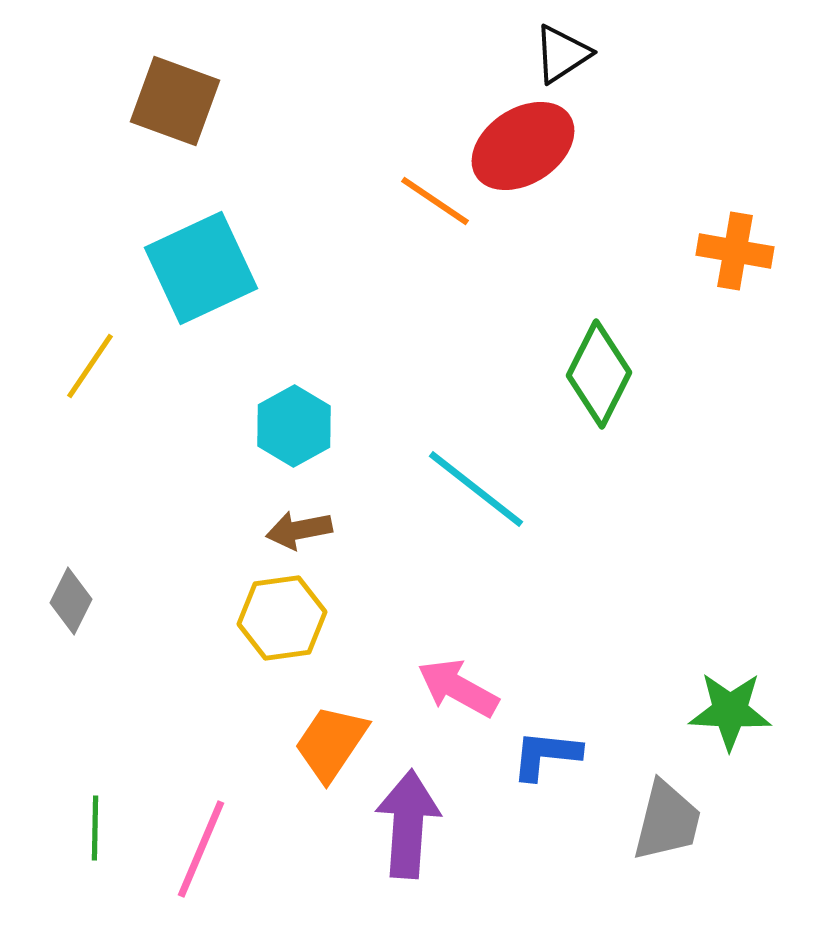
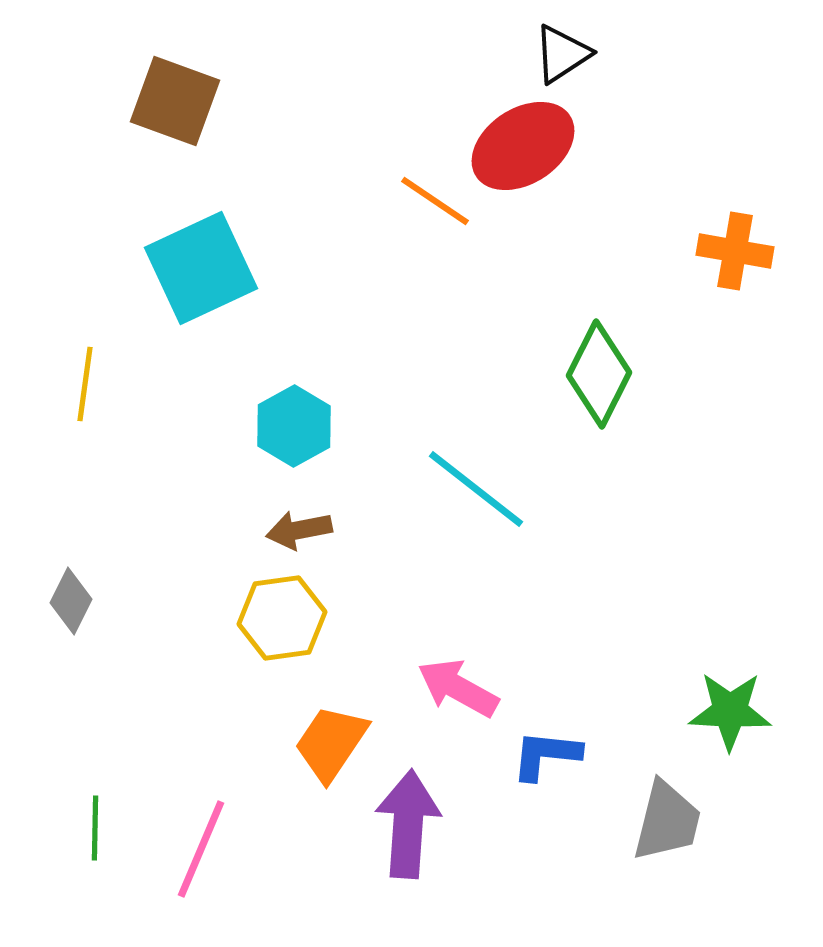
yellow line: moved 5 px left, 18 px down; rotated 26 degrees counterclockwise
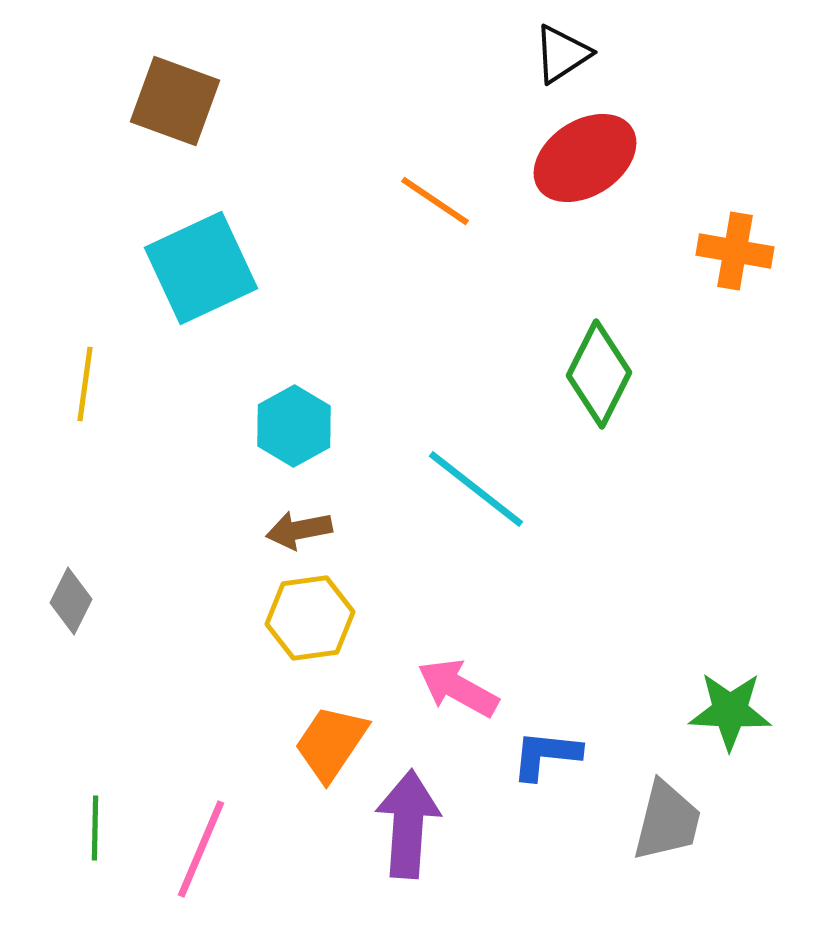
red ellipse: moved 62 px right, 12 px down
yellow hexagon: moved 28 px right
